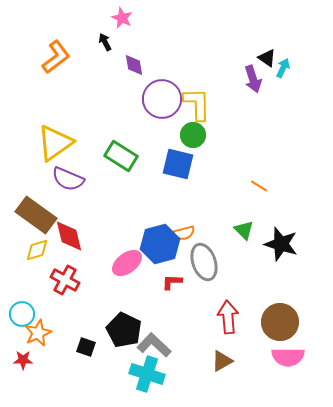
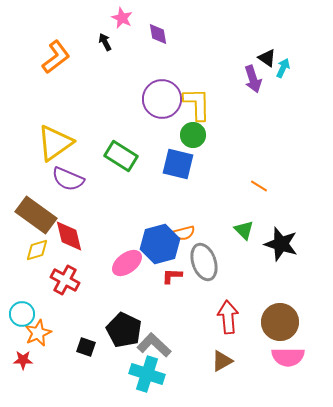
purple diamond: moved 24 px right, 31 px up
red L-shape: moved 6 px up
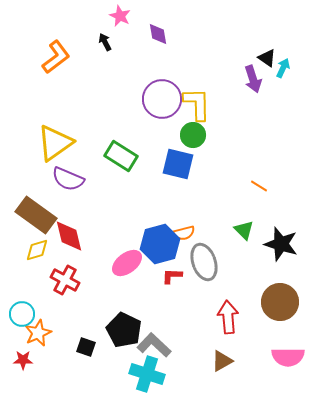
pink star: moved 2 px left, 2 px up
brown circle: moved 20 px up
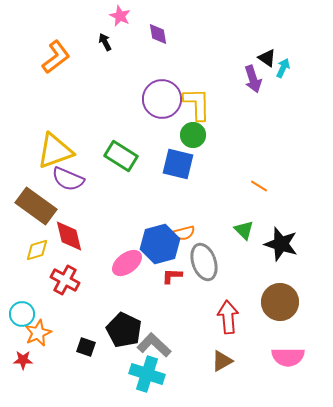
yellow triangle: moved 8 px down; rotated 15 degrees clockwise
brown rectangle: moved 9 px up
